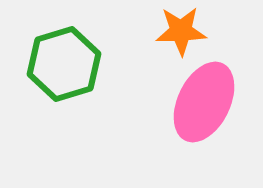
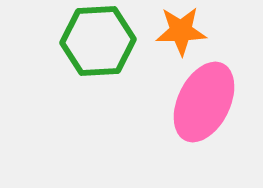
green hexagon: moved 34 px right, 23 px up; rotated 14 degrees clockwise
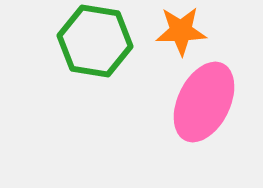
green hexagon: moved 3 px left; rotated 12 degrees clockwise
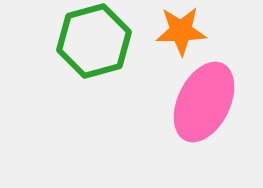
green hexagon: moved 1 px left; rotated 24 degrees counterclockwise
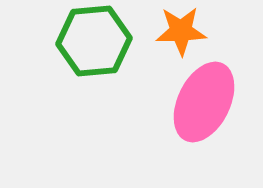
green hexagon: rotated 10 degrees clockwise
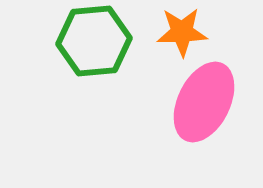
orange star: moved 1 px right, 1 px down
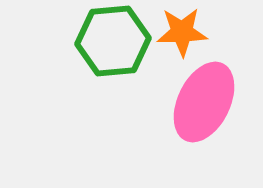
green hexagon: moved 19 px right
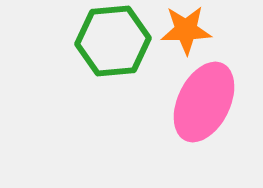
orange star: moved 4 px right, 2 px up
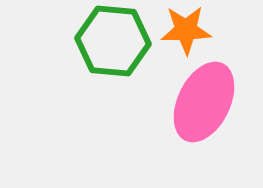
green hexagon: rotated 10 degrees clockwise
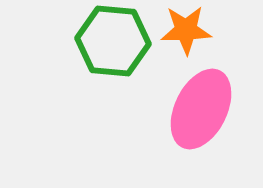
pink ellipse: moved 3 px left, 7 px down
